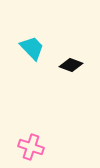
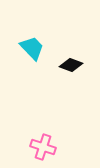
pink cross: moved 12 px right
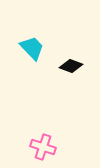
black diamond: moved 1 px down
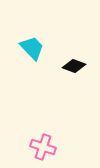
black diamond: moved 3 px right
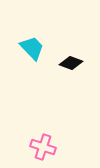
black diamond: moved 3 px left, 3 px up
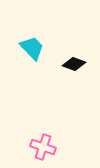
black diamond: moved 3 px right, 1 px down
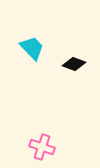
pink cross: moved 1 px left
